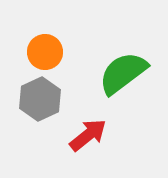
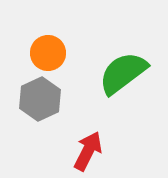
orange circle: moved 3 px right, 1 px down
red arrow: moved 16 px down; rotated 24 degrees counterclockwise
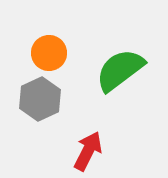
orange circle: moved 1 px right
green semicircle: moved 3 px left, 3 px up
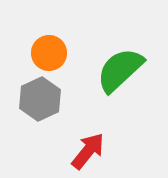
green semicircle: rotated 6 degrees counterclockwise
red arrow: rotated 12 degrees clockwise
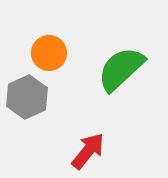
green semicircle: moved 1 px right, 1 px up
gray hexagon: moved 13 px left, 2 px up
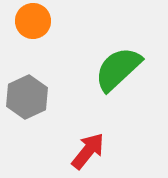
orange circle: moved 16 px left, 32 px up
green semicircle: moved 3 px left
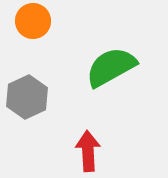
green semicircle: moved 7 px left, 2 px up; rotated 14 degrees clockwise
red arrow: rotated 42 degrees counterclockwise
